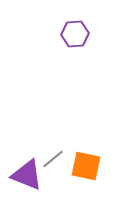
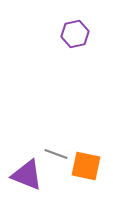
purple hexagon: rotated 8 degrees counterclockwise
gray line: moved 3 px right, 5 px up; rotated 60 degrees clockwise
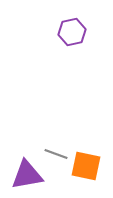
purple hexagon: moved 3 px left, 2 px up
purple triangle: rotated 32 degrees counterclockwise
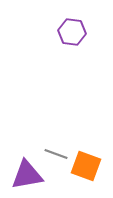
purple hexagon: rotated 20 degrees clockwise
orange square: rotated 8 degrees clockwise
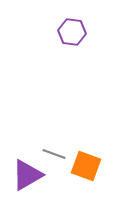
gray line: moved 2 px left
purple triangle: rotated 20 degrees counterclockwise
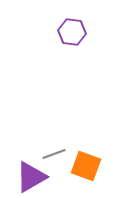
gray line: rotated 40 degrees counterclockwise
purple triangle: moved 4 px right, 2 px down
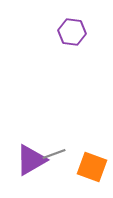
orange square: moved 6 px right, 1 px down
purple triangle: moved 17 px up
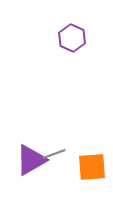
purple hexagon: moved 6 px down; rotated 16 degrees clockwise
orange square: rotated 24 degrees counterclockwise
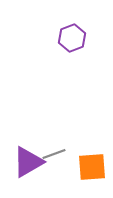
purple hexagon: rotated 16 degrees clockwise
purple triangle: moved 3 px left, 2 px down
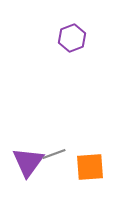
purple triangle: rotated 24 degrees counterclockwise
orange square: moved 2 px left
